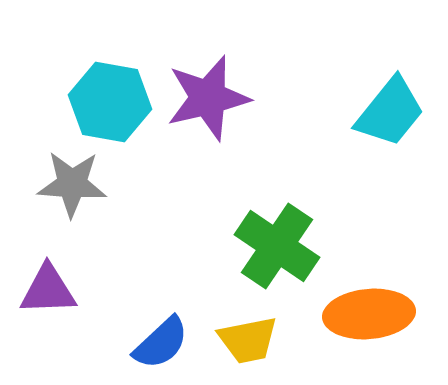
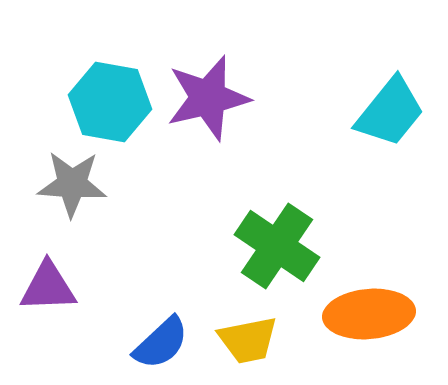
purple triangle: moved 3 px up
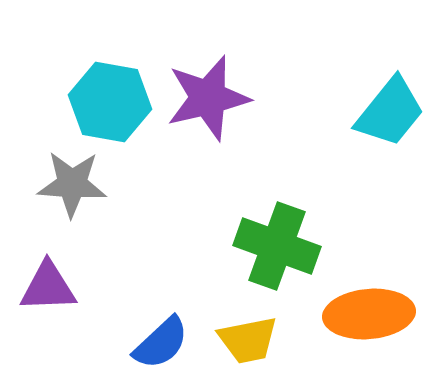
green cross: rotated 14 degrees counterclockwise
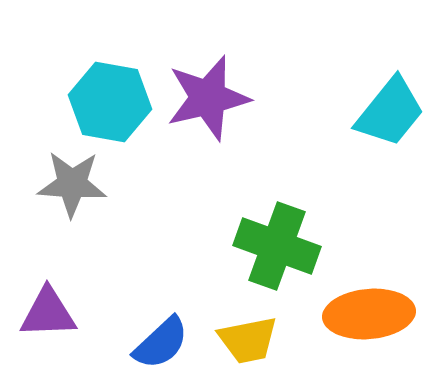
purple triangle: moved 26 px down
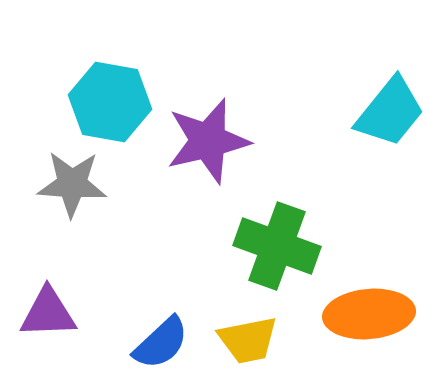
purple star: moved 43 px down
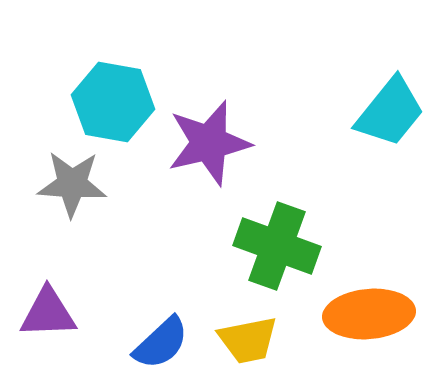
cyan hexagon: moved 3 px right
purple star: moved 1 px right, 2 px down
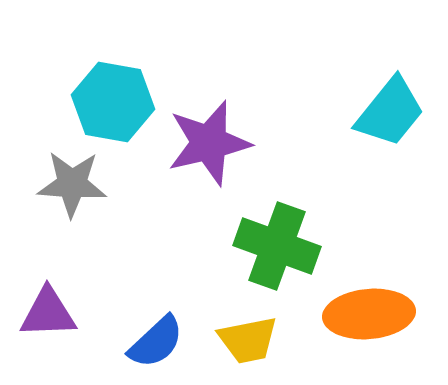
blue semicircle: moved 5 px left, 1 px up
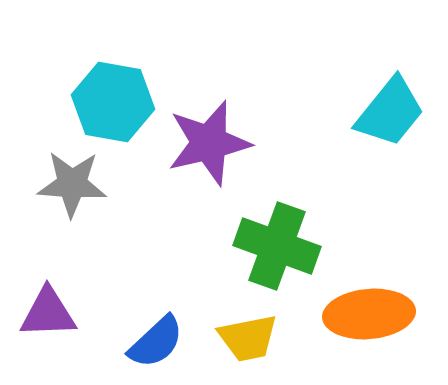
yellow trapezoid: moved 2 px up
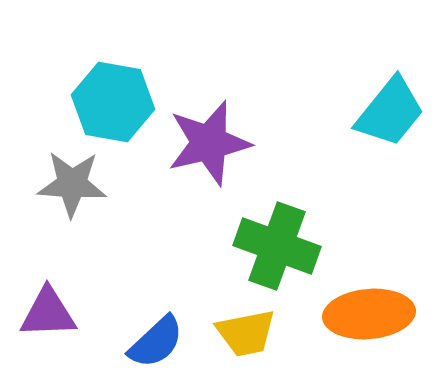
yellow trapezoid: moved 2 px left, 5 px up
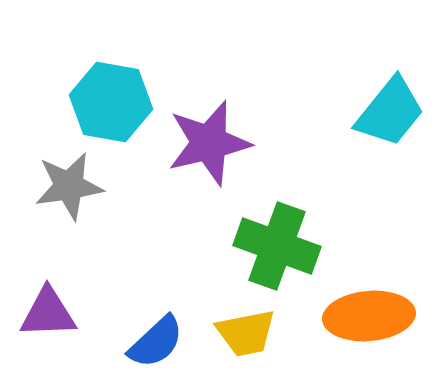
cyan hexagon: moved 2 px left
gray star: moved 3 px left, 2 px down; rotated 12 degrees counterclockwise
orange ellipse: moved 2 px down
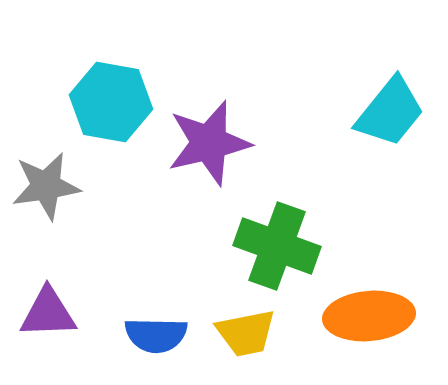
gray star: moved 23 px left
blue semicircle: moved 7 px up; rotated 44 degrees clockwise
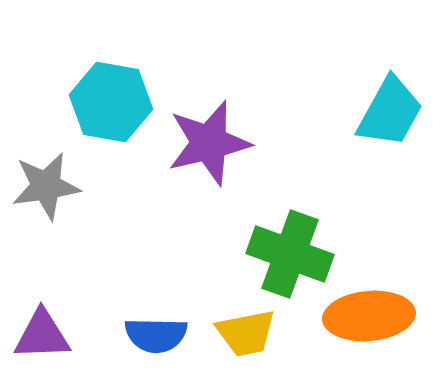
cyan trapezoid: rotated 10 degrees counterclockwise
green cross: moved 13 px right, 8 px down
purple triangle: moved 6 px left, 22 px down
